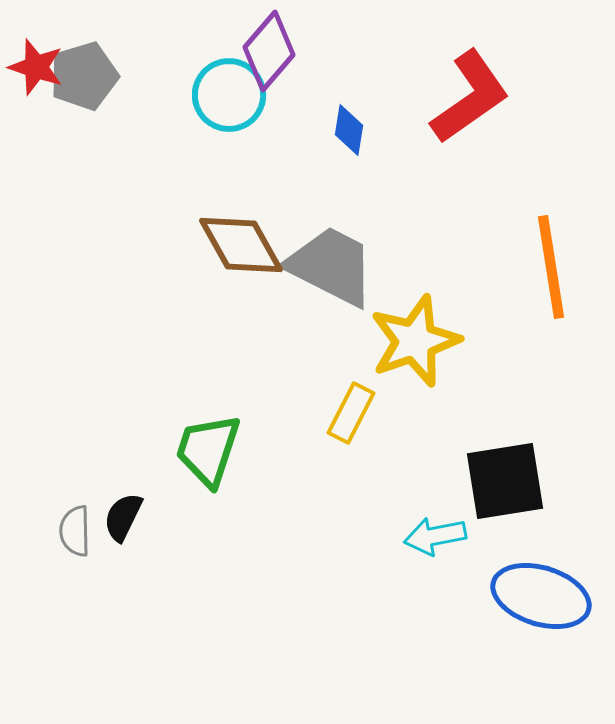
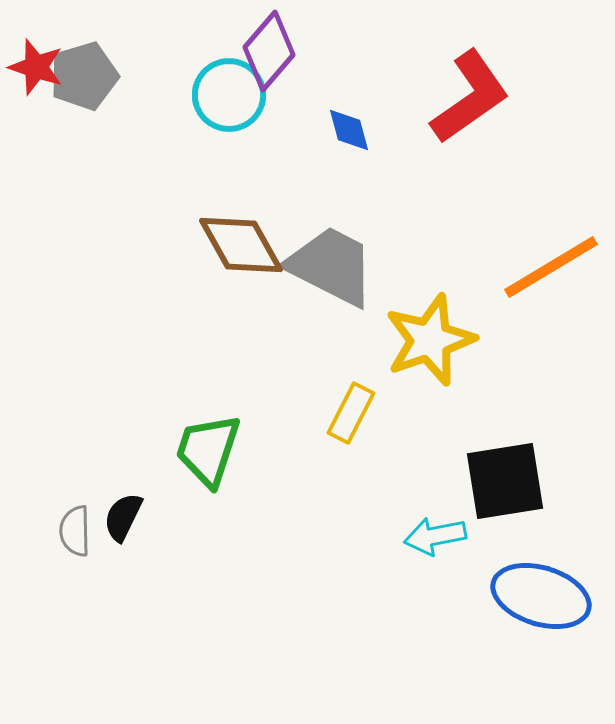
blue diamond: rotated 24 degrees counterclockwise
orange line: rotated 68 degrees clockwise
yellow star: moved 15 px right, 1 px up
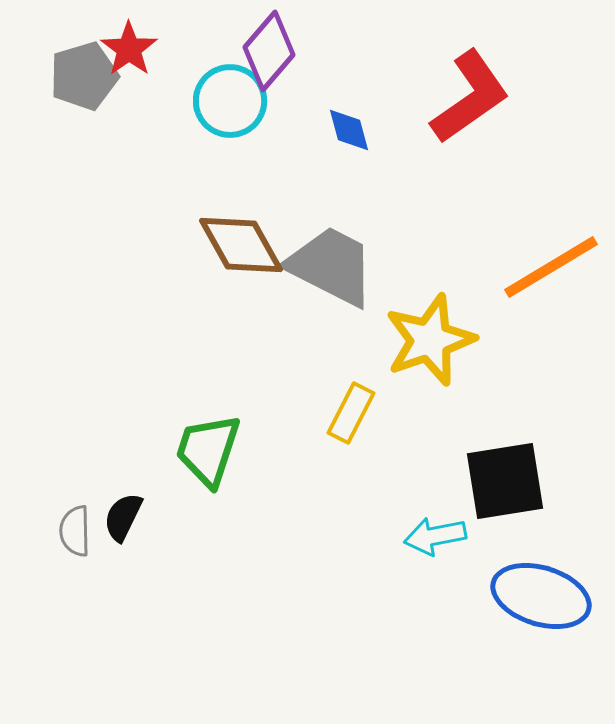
red star: moved 93 px right, 18 px up; rotated 18 degrees clockwise
cyan circle: moved 1 px right, 6 px down
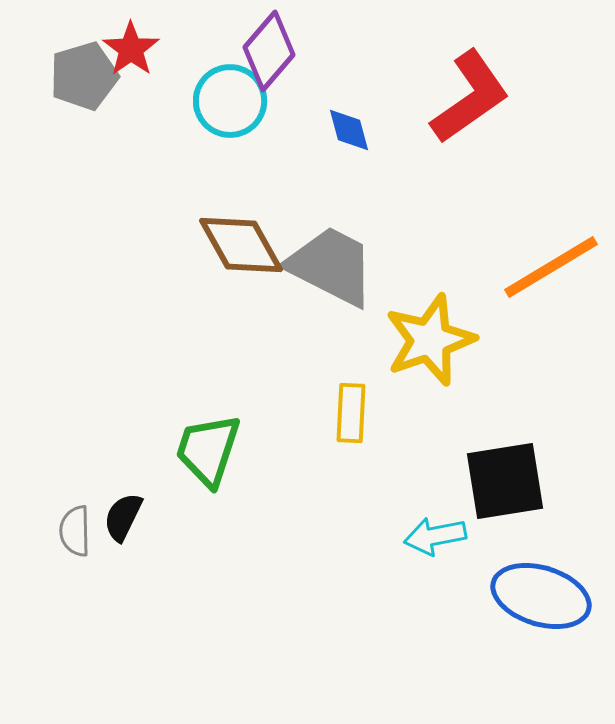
red star: moved 2 px right
yellow rectangle: rotated 24 degrees counterclockwise
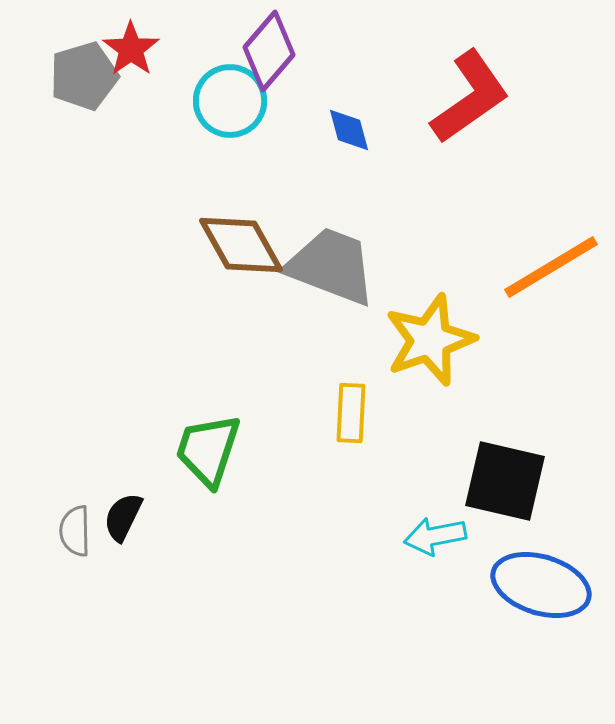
gray trapezoid: rotated 6 degrees counterclockwise
black square: rotated 22 degrees clockwise
blue ellipse: moved 11 px up
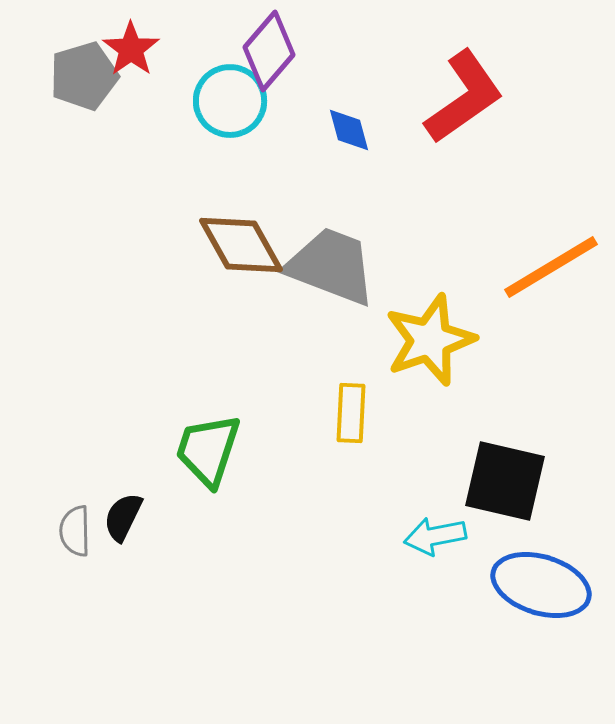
red L-shape: moved 6 px left
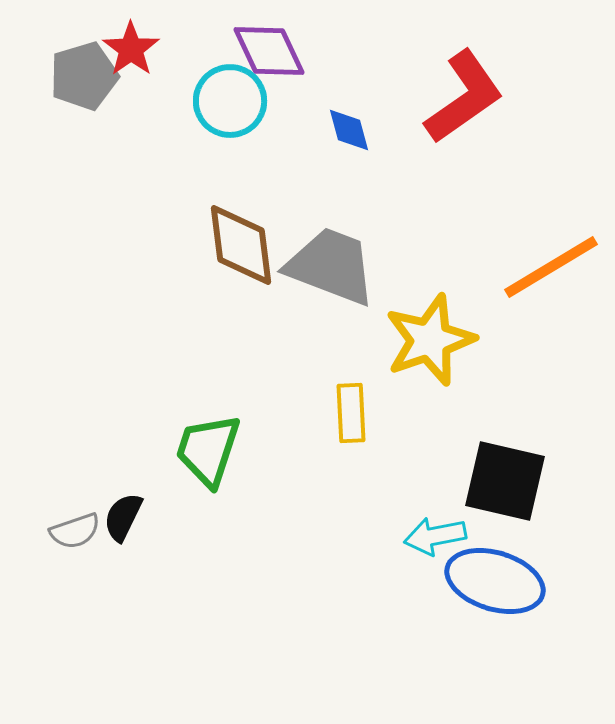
purple diamond: rotated 66 degrees counterclockwise
brown diamond: rotated 22 degrees clockwise
yellow rectangle: rotated 6 degrees counterclockwise
gray semicircle: rotated 108 degrees counterclockwise
blue ellipse: moved 46 px left, 4 px up
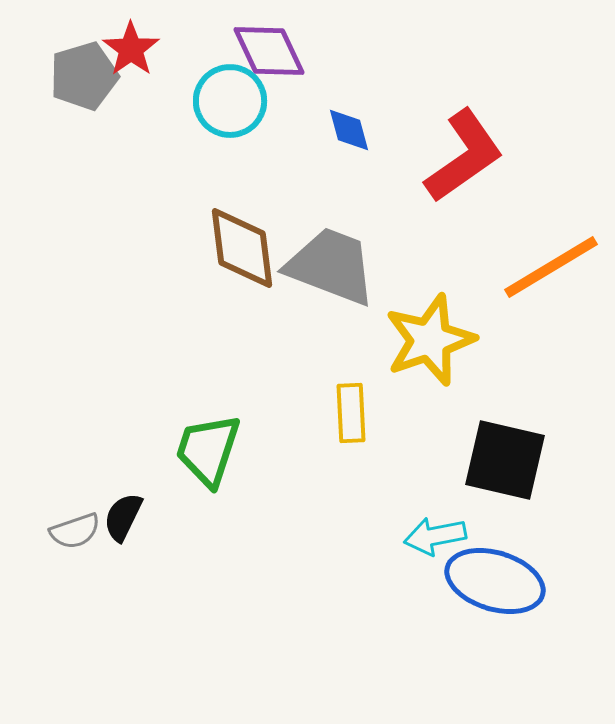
red L-shape: moved 59 px down
brown diamond: moved 1 px right, 3 px down
black square: moved 21 px up
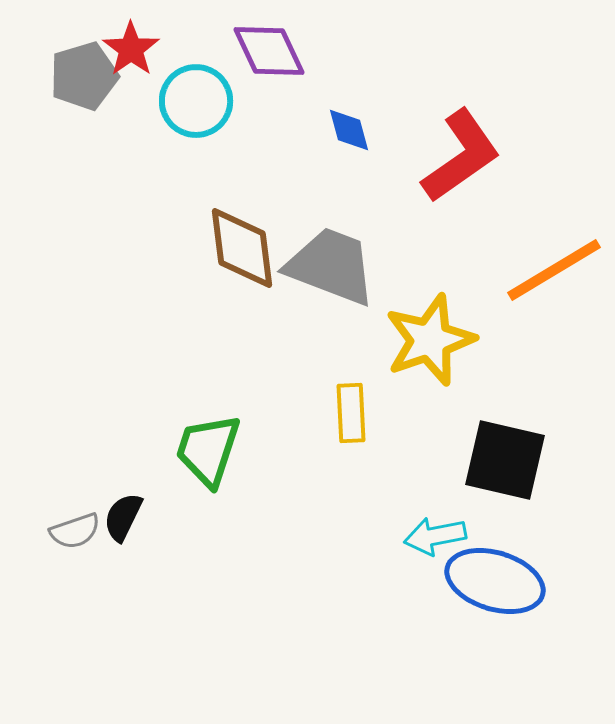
cyan circle: moved 34 px left
red L-shape: moved 3 px left
orange line: moved 3 px right, 3 px down
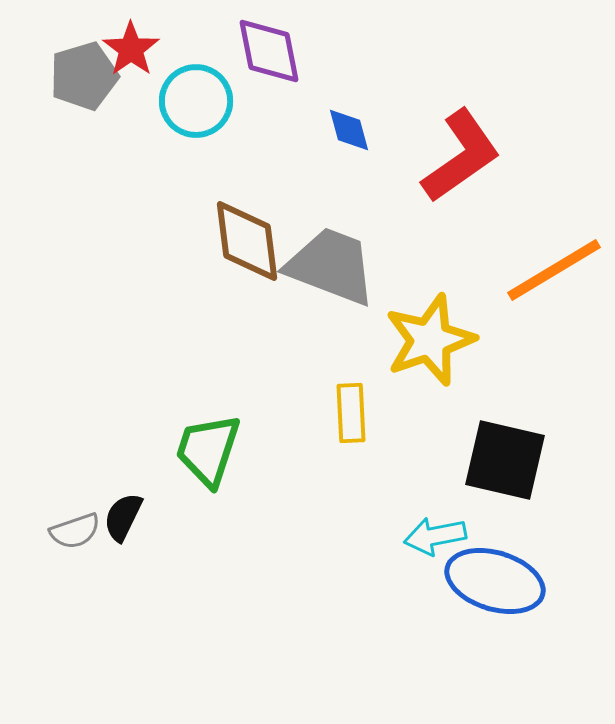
purple diamond: rotated 14 degrees clockwise
brown diamond: moved 5 px right, 7 px up
